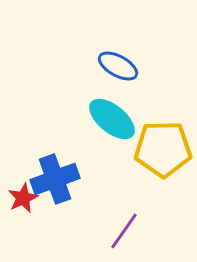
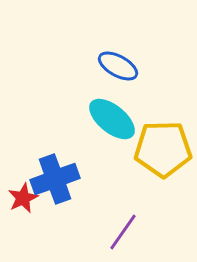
purple line: moved 1 px left, 1 px down
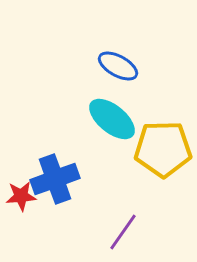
red star: moved 2 px left, 2 px up; rotated 20 degrees clockwise
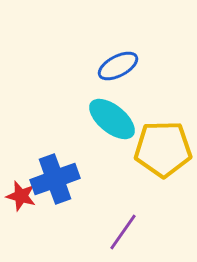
blue ellipse: rotated 57 degrees counterclockwise
red star: rotated 20 degrees clockwise
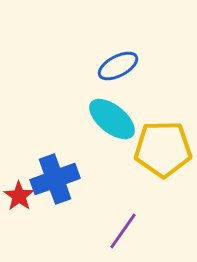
red star: moved 2 px left; rotated 20 degrees clockwise
purple line: moved 1 px up
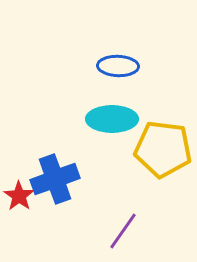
blue ellipse: rotated 30 degrees clockwise
cyan ellipse: rotated 39 degrees counterclockwise
yellow pentagon: rotated 8 degrees clockwise
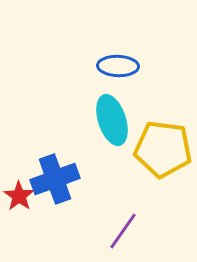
cyan ellipse: moved 1 px down; rotated 72 degrees clockwise
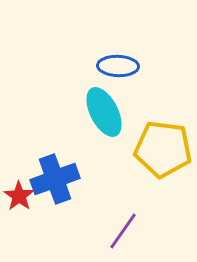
cyan ellipse: moved 8 px left, 8 px up; rotated 9 degrees counterclockwise
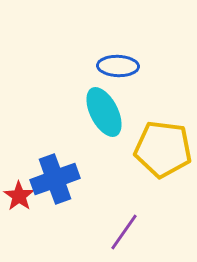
purple line: moved 1 px right, 1 px down
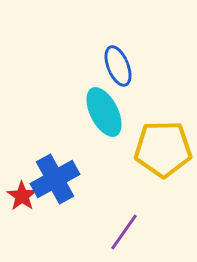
blue ellipse: rotated 66 degrees clockwise
yellow pentagon: rotated 8 degrees counterclockwise
blue cross: rotated 9 degrees counterclockwise
red star: moved 3 px right
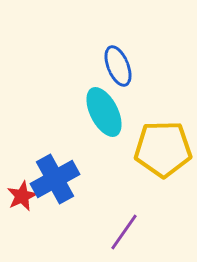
red star: rotated 12 degrees clockwise
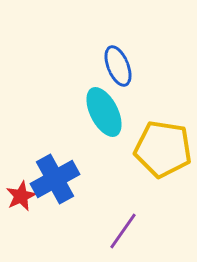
yellow pentagon: rotated 10 degrees clockwise
red star: moved 1 px left
purple line: moved 1 px left, 1 px up
